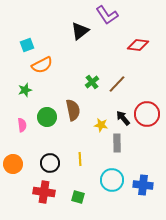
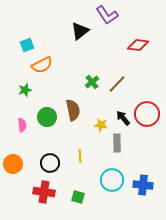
yellow line: moved 3 px up
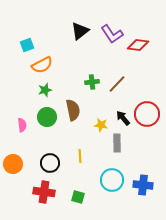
purple L-shape: moved 5 px right, 19 px down
green cross: rotated 32 degrees clockwise
green star: moved 20 px right
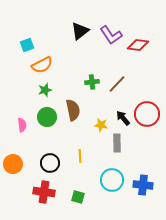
purple L-shape: moved 1 px left, 1 px down
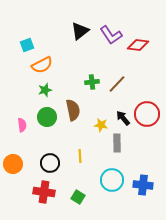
green square: rotated 16 degrees clockwise
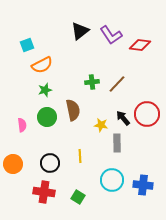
red diamond: moved 2 px right
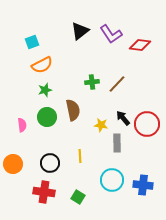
purple L-shape: moved 1 px up
cyan square: moved 5 px right, 3 px up
red circle: moved 10 px down
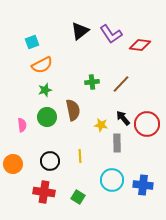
brown line: moved 4 px right
black circle: moved 2 px up
